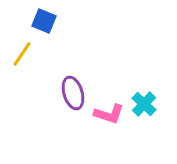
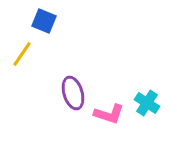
cyan cross: moved 3 px right, 1 px up; rotated 10 degrees counterclockwise
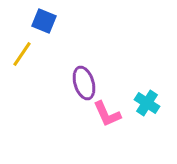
purple ellipse: moved 11 px right, 10 px up
pink L-shape: moved 2 px left; rotated 48 degrees clockwise
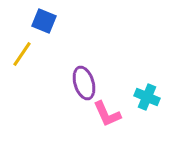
cyan cross: moved 6 px up; rotated 10 degrees counterclockwise
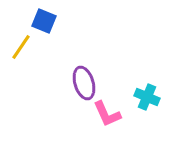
yellow line: moved 1 px left, 7 px up
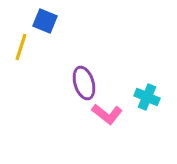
blue square: moved 1 px right
yellow line: rotated 16 degrees counterclockwise
pink L-shape: rotated 28 degrees counterclockwise
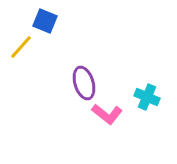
yellow line: rotated 24 degrees clockwise
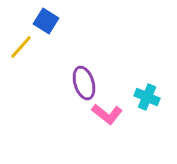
blue square: moved 1 px right; rotated 10 degrees clockwise
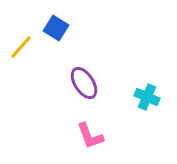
blue square: moved 10 px right, 7 px down
purple ellipse: rotated 16 degrees counterclockwise
pink L-shape: moved 17 px left, 22 px down; rotated 32 degrees clockwise
